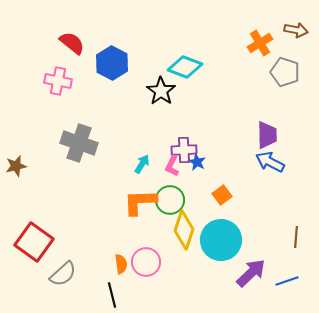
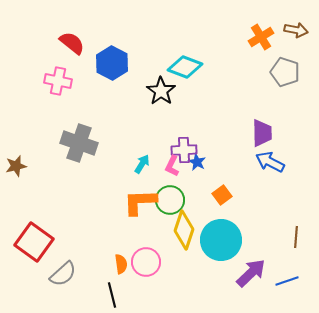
orange cross: moved 1 px right, 6 px up
purple trapezoid: moved 5 px left, 2 px up
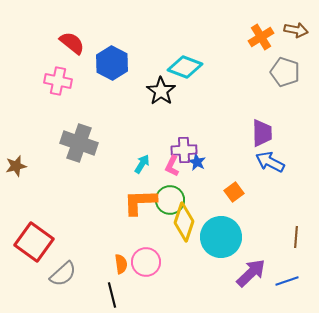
orange square: moved 12 px right, 3 px up
yellow diamond: moved 8 px up
cyan circle: moved 3 px up
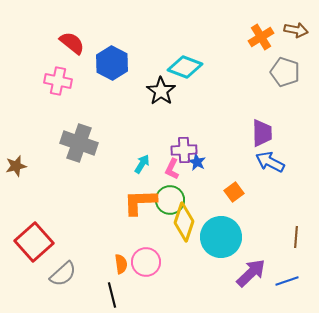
pink L-shape: moved 3 px down
red square: rotated 12 degrees clockwise
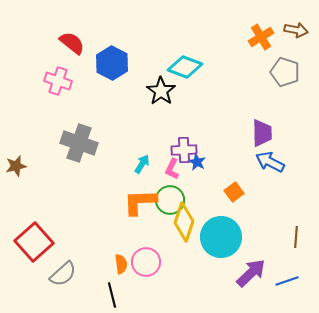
pink cross: rotated 8 degrees clockwise
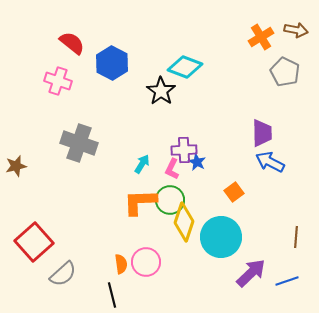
gray pentagon: rotated 8 degrees clockwise
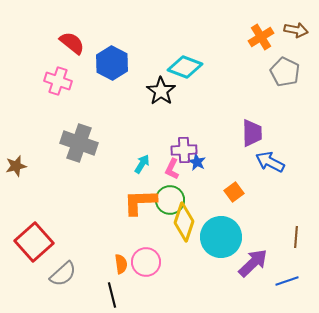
purple trapezoid: moved 10 px left
purple arrow: moved 2 px right, 10 px up
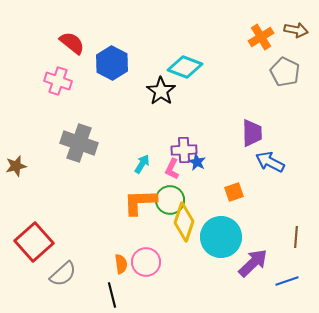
orange square: rotated 18 degrees clockwise
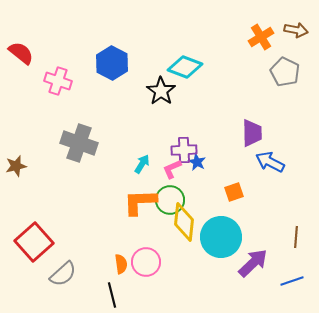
red semicircle: moved 51 px left, 10 px down
pink L-shape: rotated 40 degrees clockwise
yellow diamond: rotated 12 degrees counterclockwise
blue line: moved 5 px right
